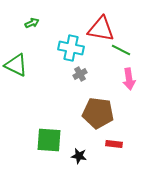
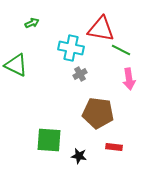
red rectangle: moved 3 px down
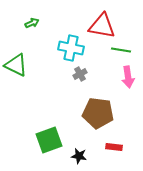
red triangle: moved 1 px right, 3 px up
green line: rotated 18 degrees counterclockwise
pink arrow: moved 1 px left, 2 px up
green square: rotated 24 degrees counterclockwise
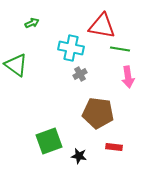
green line: moved 1 px left, 1 px up
green triangle: rotated 10 degrees clockwise
green square: moved 1 px down
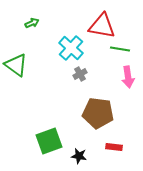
cyan cross: rotated 30 degrees clockwise
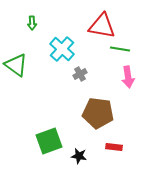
green arrow: rotated 112 degrees clockwise
cyan cross: moved 9 px left, 1 px down
